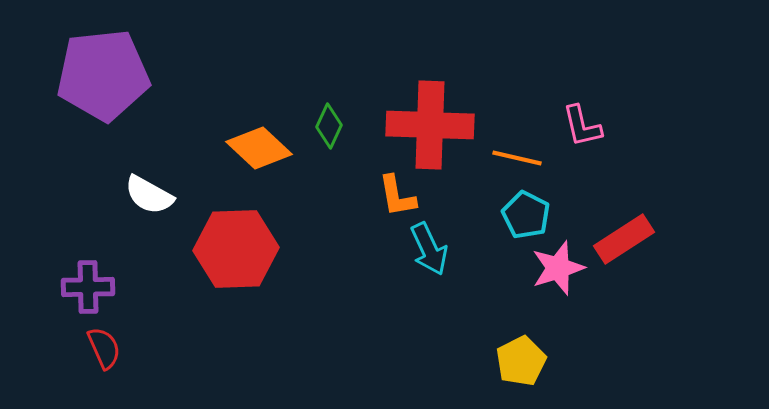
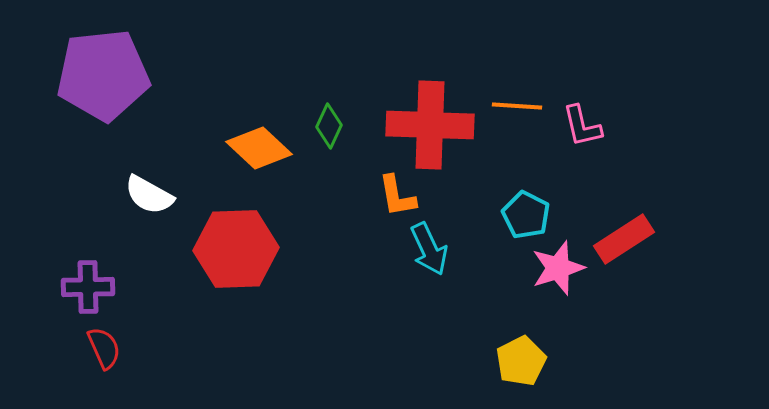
orange line: moved 52 px up; rotated 9 degrees counterclockwise
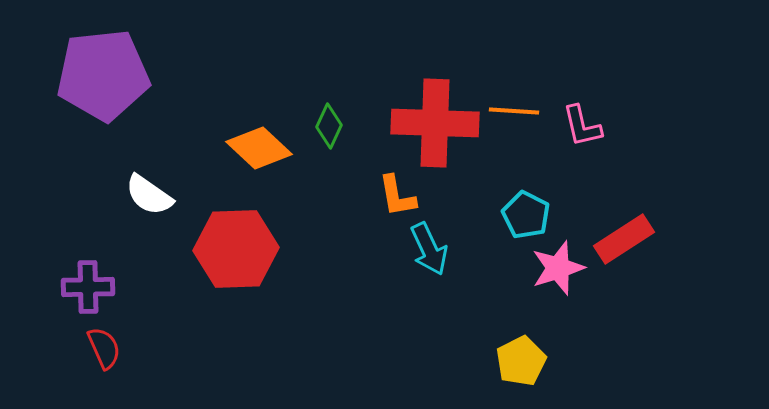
orange line: moved 3 px left, 5 px down
red cross: moved 5 px right, 2 px up
white semicircle: rotated 6 degrees clockwise
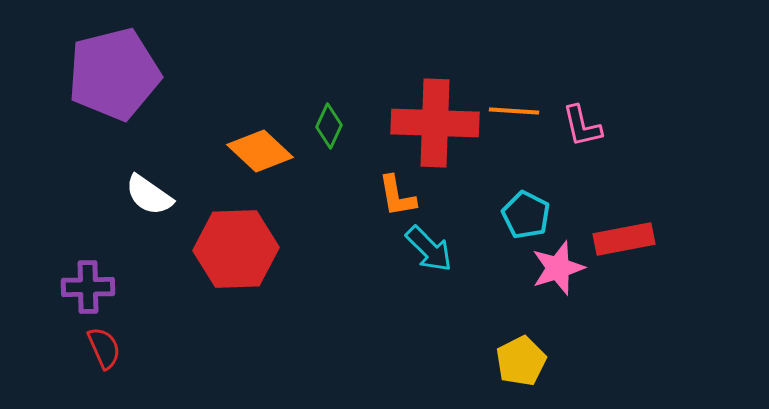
purple pentagon: moved 11 px right, 1 px up; rotated 8 degrees counterclockwise
orange diamond: moved 1 px right, 3 px down
red rectangle: rotated 22 degrees clockwise
cyan arrow: rotated 20 degrees counterclockwise
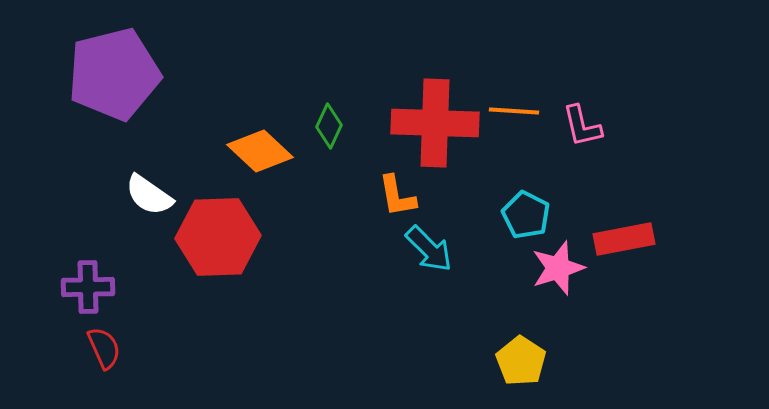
red hexagon: moved 18 px left, 12 px up
yellow pentagon: rotated 12 degrees counterclockwise
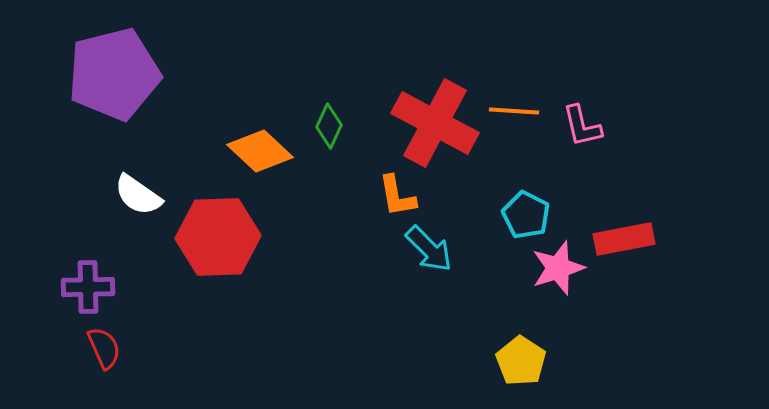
red cross: rotated 26 degrees clockwise
white semicircle: moved 11 px left
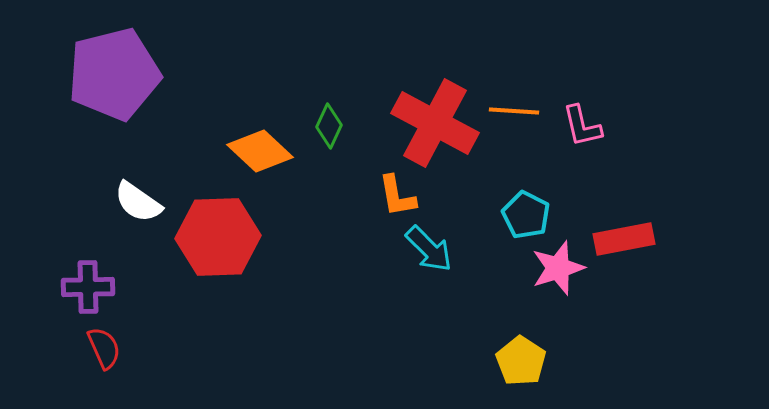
white semicircle: moved 7 px down
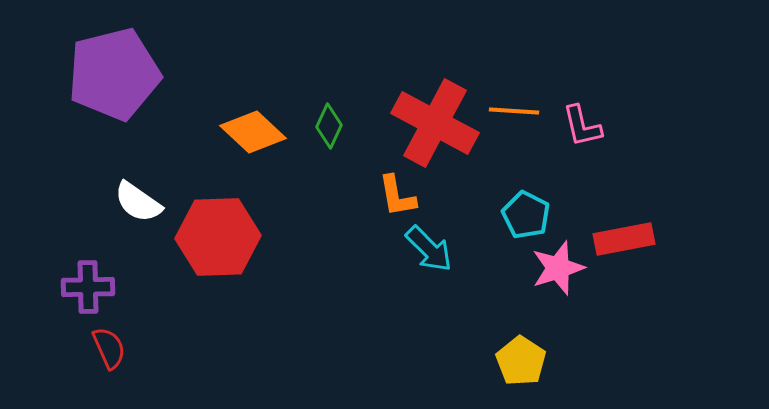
orange diamond: moved 7 px left, 19 px up
red semicircle: moved 5 px right
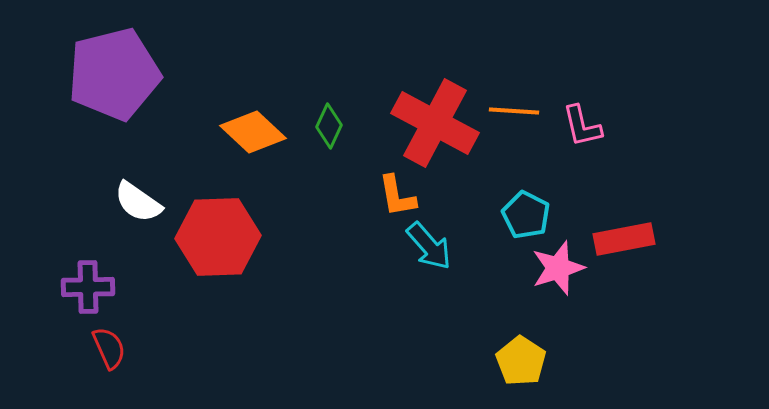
cyan arrow: moved 3 px up; rotated 4 degrees clockwise
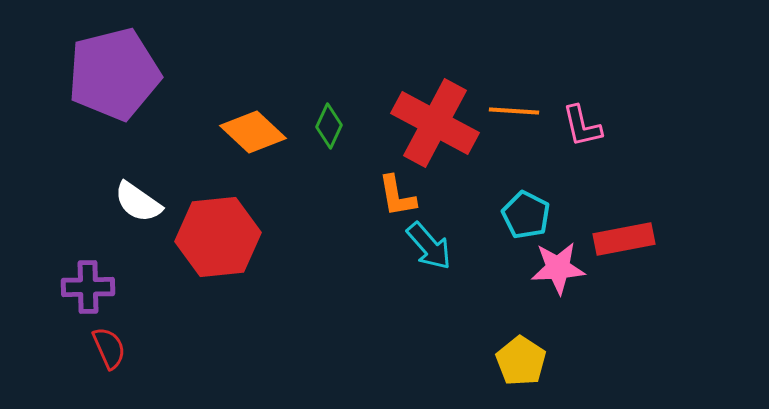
red hexagon: rotated 4 degrees counterclockwise
pink star: rotated 14 degrees clockwise
